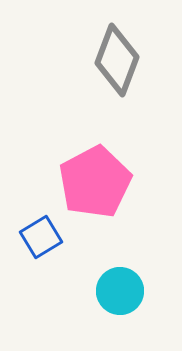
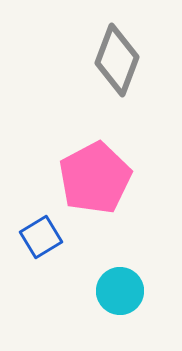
pink pentagon: moved 4 px up
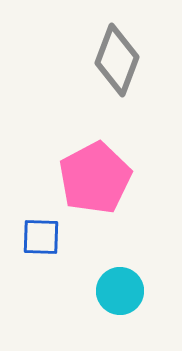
blue square: rotated 33 degrees clockwise
